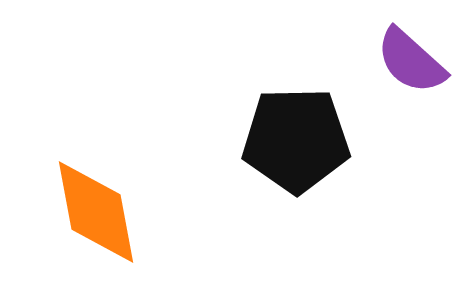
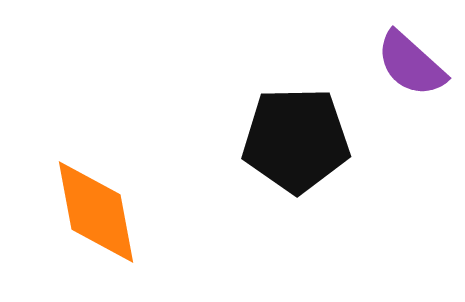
purple semicircle: moved 3 px down
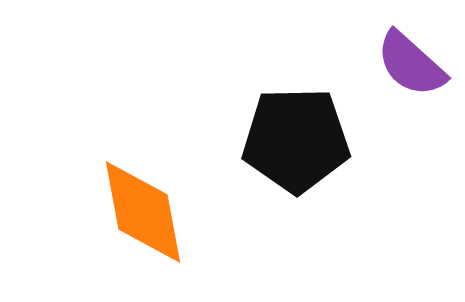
orange diamond: moved 47 px right
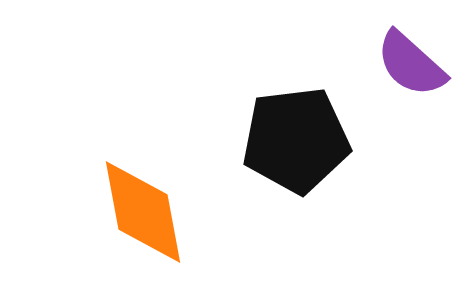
black pentagon: rotated 6 degrees counterclockwise
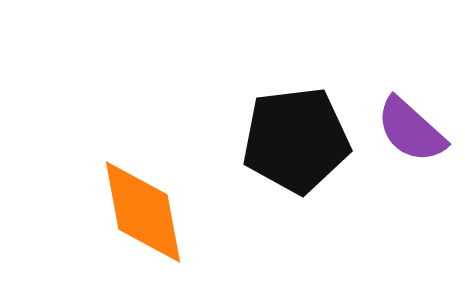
purple semicircle: moved 66 px down
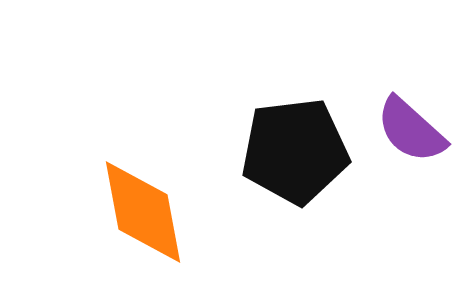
black pentagon: moved 1 px left, 11 px down
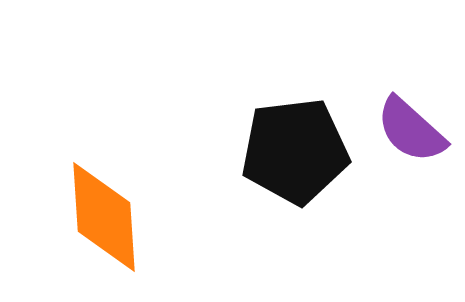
orange diamond: moved 39 px left, 5 px down; rotated 7 degrees clockwise
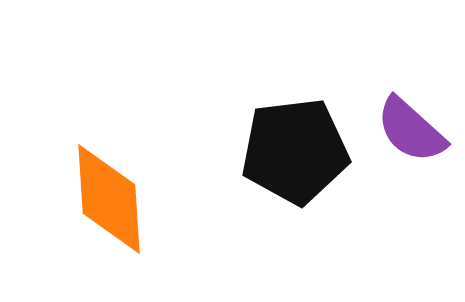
orange diamond: moved 5 px right, 18 px up
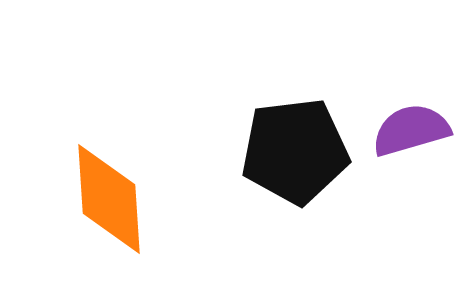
purple semicircle: rotated 122 degrees clockwise
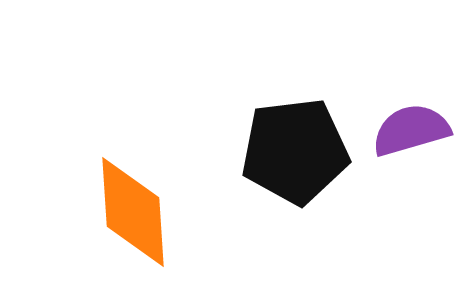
orange diamond: moved 24 px right, 13 px down
